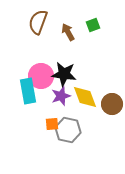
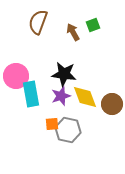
brown arrow: moved 5 px right
pink circle: moved 25 px left
cyan rectangle: moved 3 px right, 3 px down
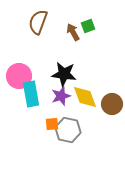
green square: moved 5 px left, 1 px down
pink circle: moved 3 px right
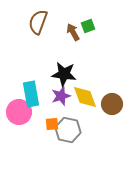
pink circle: moved 36 px down
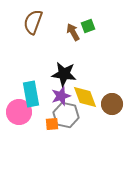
brown semicircle: moved 5 px left
gray hexagon: moved 2 px left, 15 px up
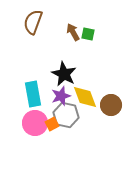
green square: moved 8 px down; rotated 32 degrees clockwise
black star: rotated 20 degrees clockwise
cyan rectangle: moved 2 px right
brown circle: moved 1 px left, 1 px down
pink circle: moved 16 px right, 11 px down
orange square: rotated 24 degrees counterclockwise
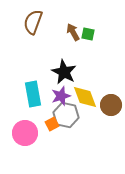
black star: moved 2 px up
pink circle: moved 10 px left, 10 px down
